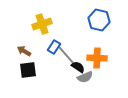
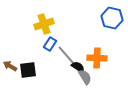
blue hexagon: moved 13 px right, 2 px up
yellow cross: moved 2 px right
blue rectangle: moved 4 px left, 3 px up
brown arrow: moved 14 px left, 15 px down
gray semicircle: rotated 98 degrees counterclockwise
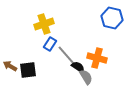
orange cross: rotated 12 degrees clockwise
gray semicircle: moved 1 px right
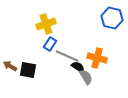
yellow cross: moved 2 px right
gray line: rotated 25 degrees counterclockwise
black square: rotated 18 degrees clockwise
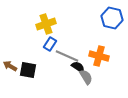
orange cross: moved 2 px right, 2 px up
